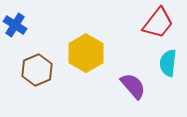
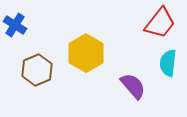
red trapezoid: moved 2 px right
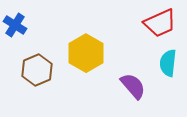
red trapezoid: rotated 28 degrees clockwise
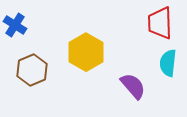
red trapezoid: rotated 112 degrees clockwise
yellow hexagon: moved 1 px up
brown hexagon: moved 5 px left
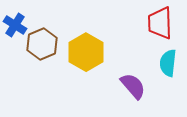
brown hexagon: moved 10 px right, 26 px up
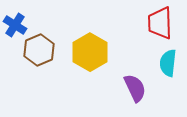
brown hexagon: moved 3 px left, 6 px down
yellow hexagon: moved 4 px right
purple semicircle: moved 2 px right, 2 px down; rotated 16 degrees clockwise
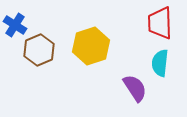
yellow hexagon: moved 1 px right, 6 px up; rotated 12 degrees clockwise
cyan semicircle: moved 8 px left
purple semicircle: rotated 8 degrees counterclockwise
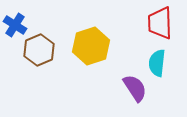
cyan semicircle: moved 3 px left
